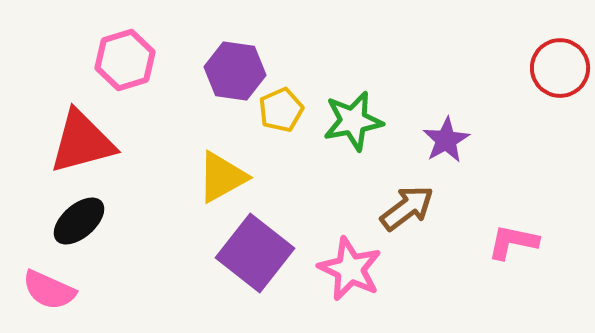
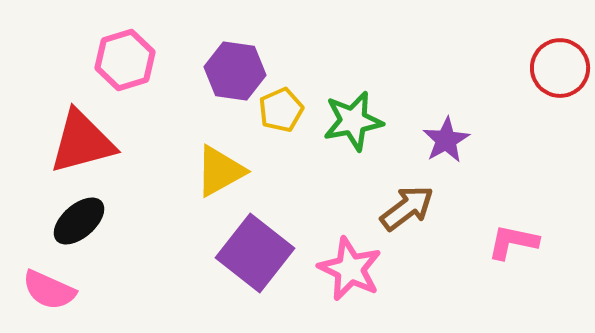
yellow triangle: moved 2 px left, 6 px up
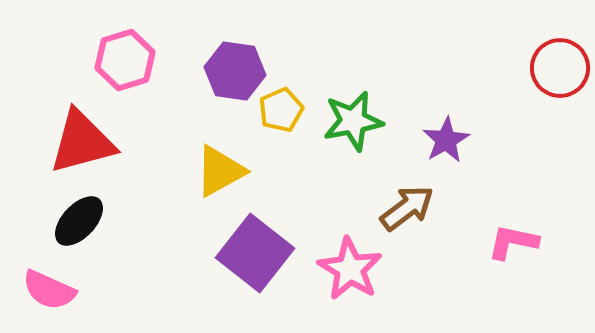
black ellipse: rotated 6 degrees counterclockwise
pink star: rotated 6 degrees clockwise
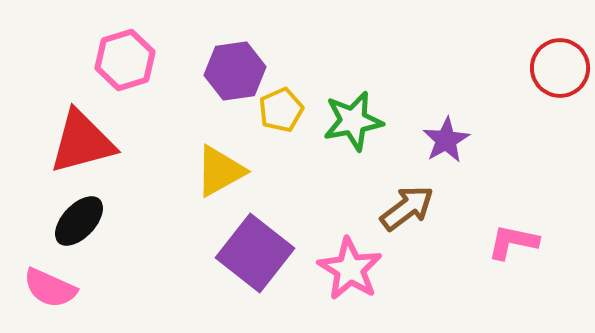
purple hexagon: rotated 16 degrees counterclockwise
pink semicircle: moved 1 px right, 2 px up
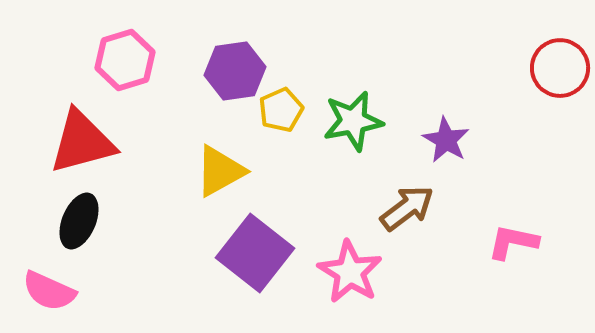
purple star: rotated 12 degrees counterclockwise
black ellipse: rotated 20 degrees counterclockwise
pink star: moved 3 px down
pink semicircle: moved 1 px left, 3 px down
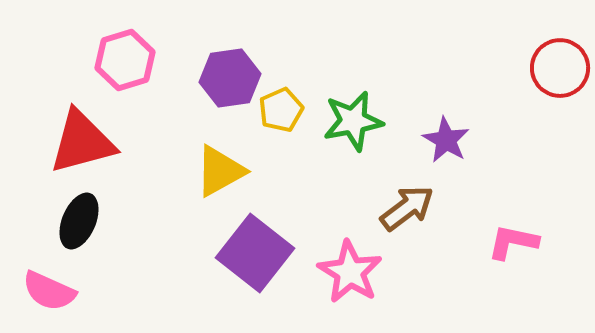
purple hexagon: moved 5 px left, 7 px down
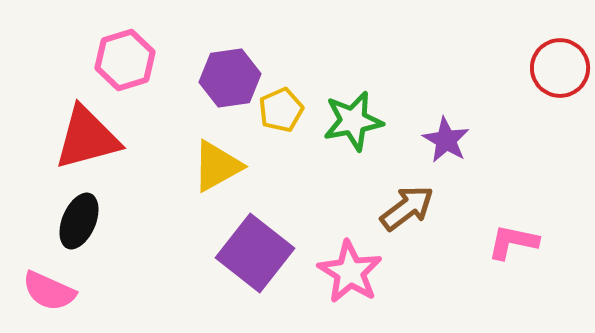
red triangle: moved 5 px right, 4 px up
yellow triangle: moved 3 px left, 5 px up
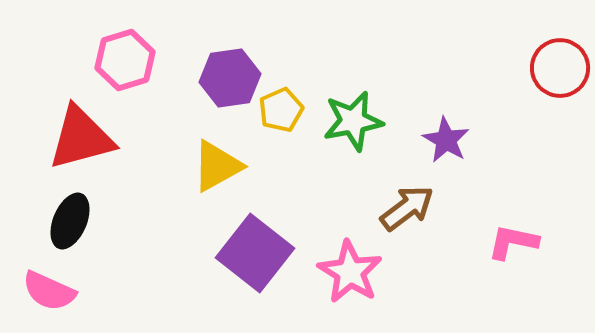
red triangle: moved 6 px left
black ellipse: moved 9 px left
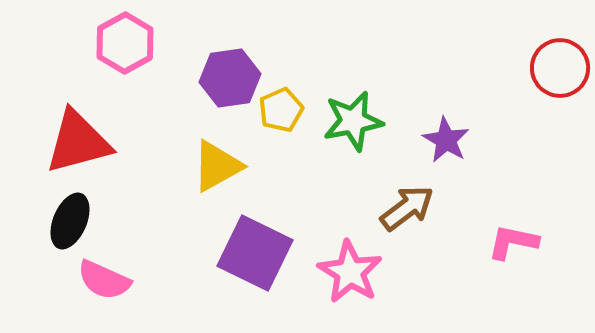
pink hexagon: moved 17 px up; rotated 12 degrees counterclockwise
red triangle: moved 3 px left, 4 px down
purple square: rotated 12 degrees counterclockwise
pink semicircle: moved 55 px right, 11 px up
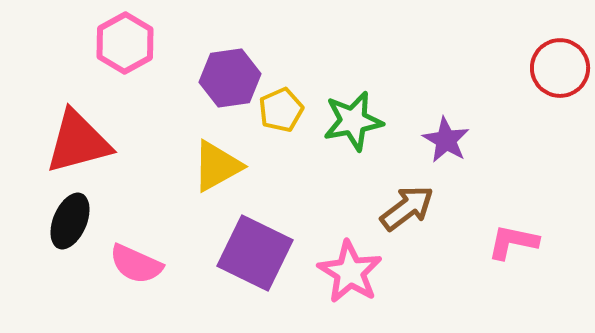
pink semicircle: moved 32 px right, 16 px up
